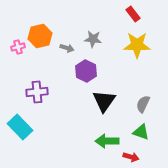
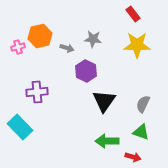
red arrow: moved 2 px right
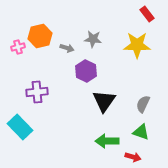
red rectangle: moved 14 px right
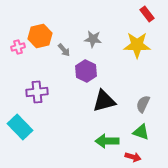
gray arrow: moved 3 px left, 2 px down; rotated 32 degrees clockwise
black triangle: rotated 40 degrees clockwise
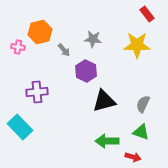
orange hexagon: moved 4 px up
pink cross: rotated 24 degrees clockwise
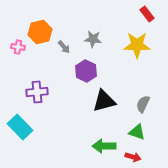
gray arrow: moved 3 px up
green triangle: moved 4 px left
green arrow: moved 3 px left, 5 px down
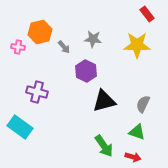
purple cross: rotated 20 degrees clockwise
cyan rectangle: rotated 10 degrees counterclockwise
green arrow: rotated 125 degrees counterclockwise
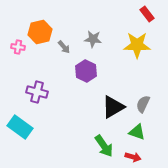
black triangle: moved 9 px right, 6 px down; rotated 15 degrees counterclockwise
